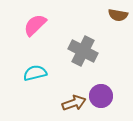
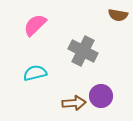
brown arrow: rotated 15 degrees clockwise
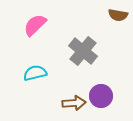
gray cross: rotated 12 degrees clockwise
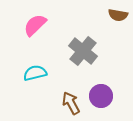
brown arrow: moved 3 px left; rotated 115 degrees counterclockwise
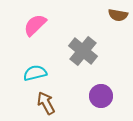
brown arrow: moved 25 px left
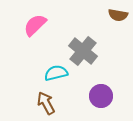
cyan semicircle: moved 21 px right
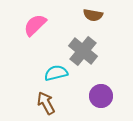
brown semicircle: moved 25 px left
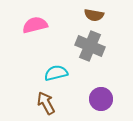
brown semicircle: moved 1 px right
pink semicircle: rotated 30 degrees clockwise
gray cross: moved 7 px right, 5 px up; rotated 16 degrees counterclockwise
purple circle: moved 3 px down
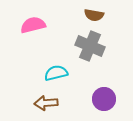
pink semicircle: moved 2 px left
purple circle: moved 3 px right
brown arrow: rotated 65 degrees counterclockwise
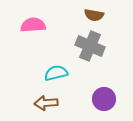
pink semicircle: rotated 10 degrees clockwise
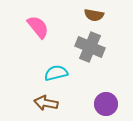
pink semicircle: moved 5 px right, 2 px down; rotated 55 degrees clockwise
gray cross: moved 1 px down
purple circle: moved 2 px right, 5 px down
brown arrow: rotated 15 degrees clockwise
